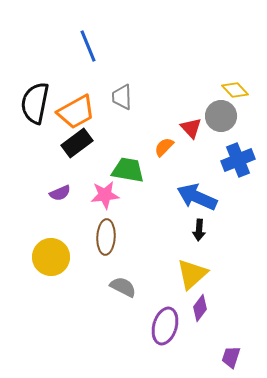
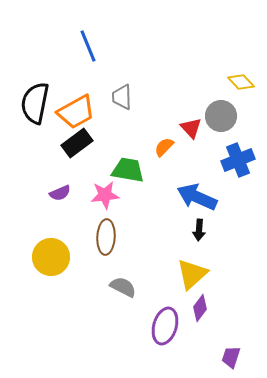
yellow diamond: moved 6 px right, 8 px up
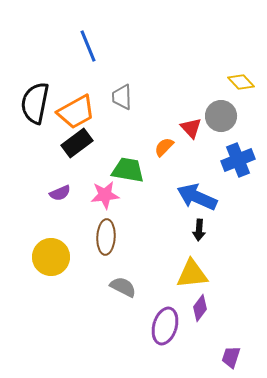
yellow triangle: rotated 36 degrees clockwise
